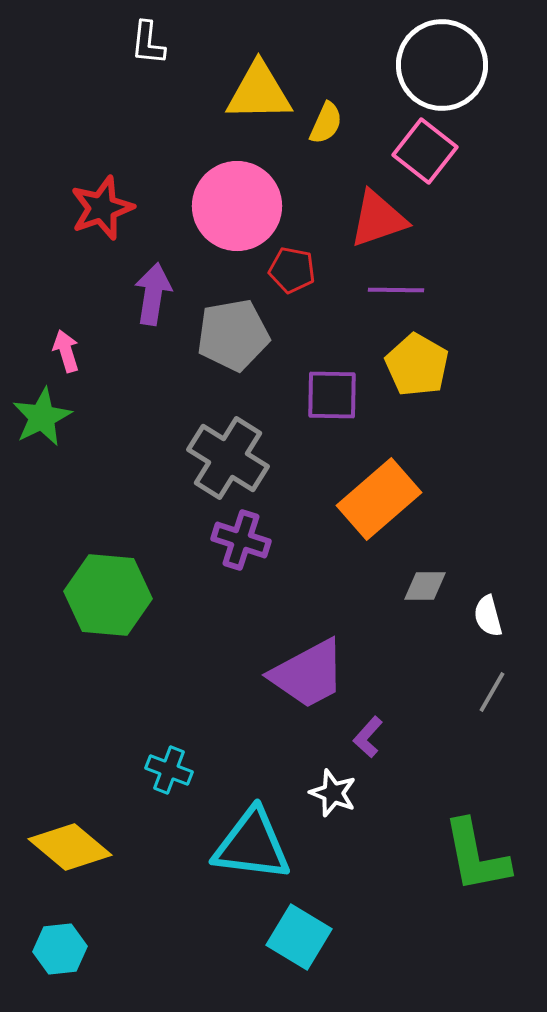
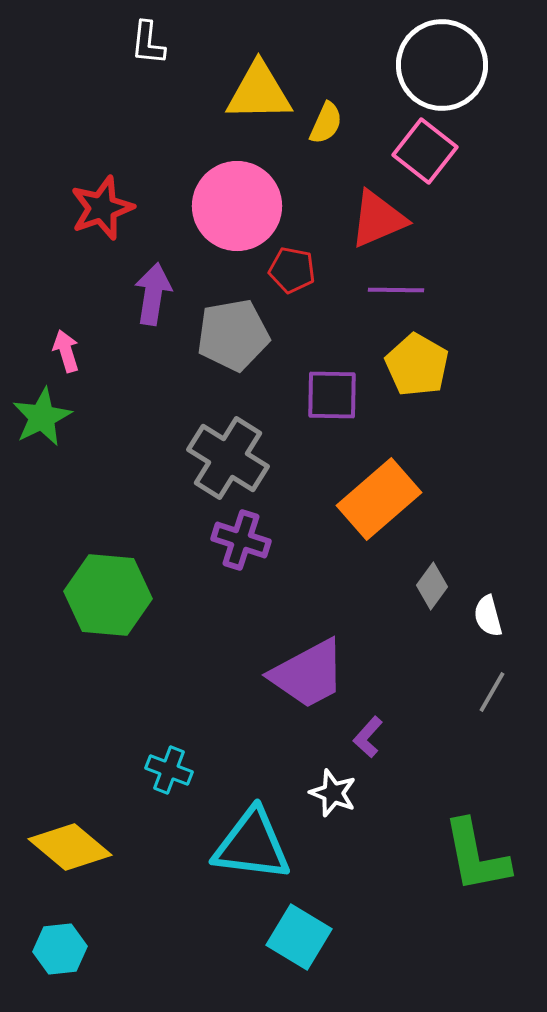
red triangle: rotated 4 degrees counterclockwise
gray diamond: moved 7 px right; rotated 54 degrees counterclockwise
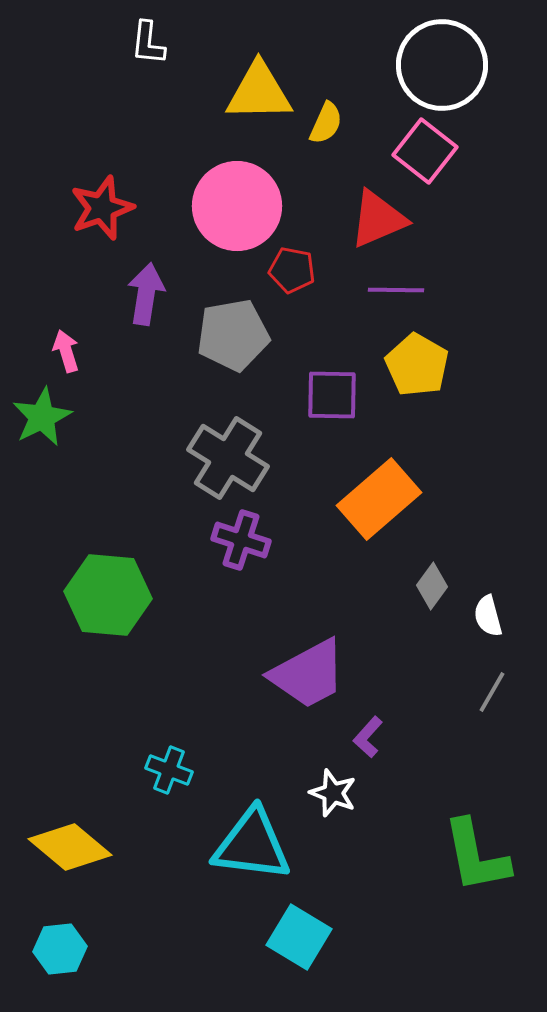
purple arrow: moved 7 px left
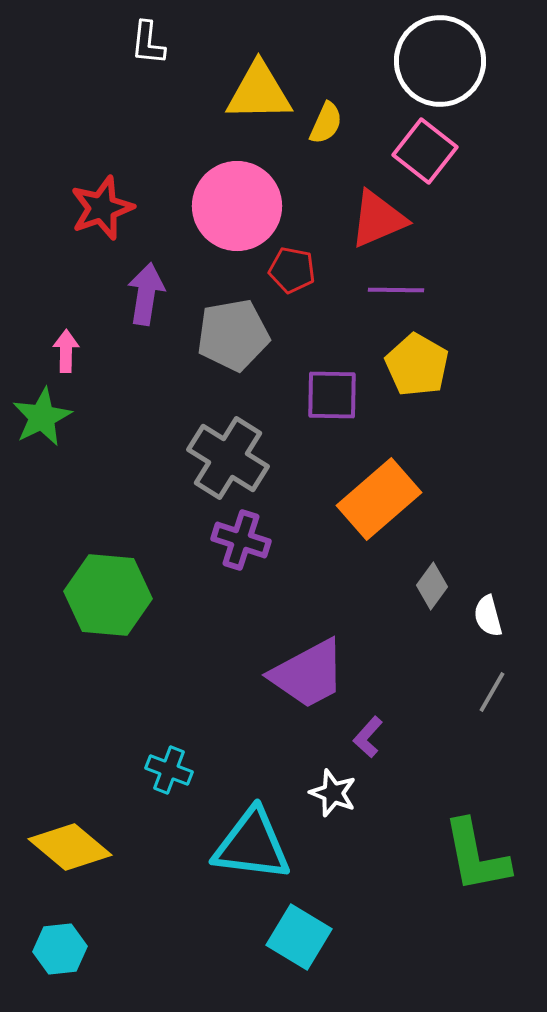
white circle: moved 2 px left, 4 px up
pink arrow: rotated 18 degrees clockwise
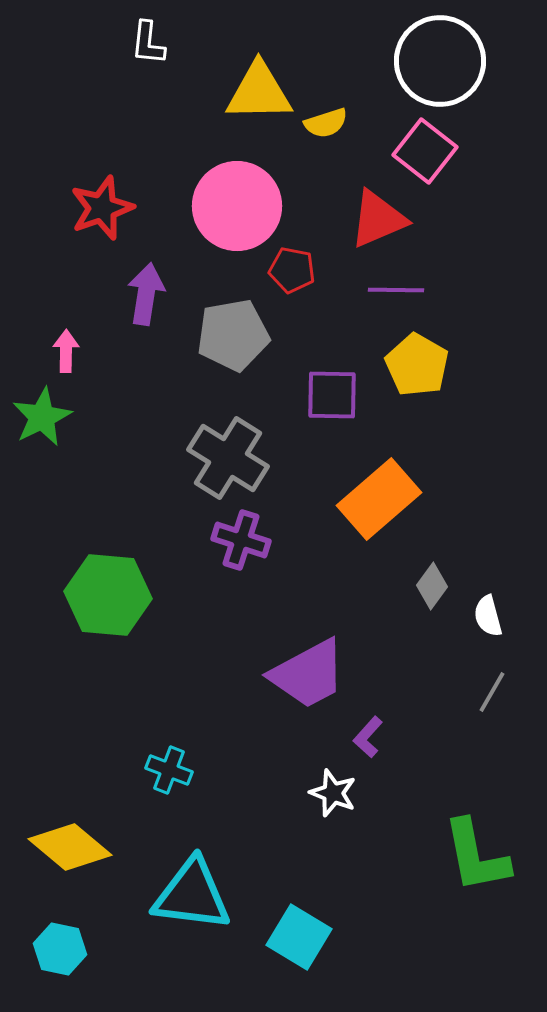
yellow semicircle: rotated 48 degrees clockwise
cyan triangle: moved 60 px left, 50 px down
cyan hexagon: rotated 18 degrees clockwise
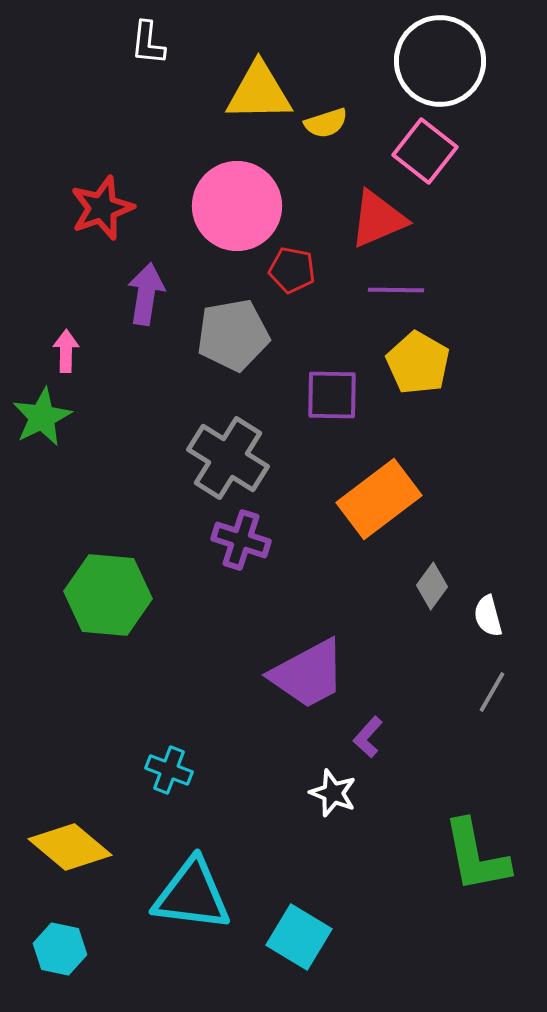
yellow pentagon: moved 1 px right, 2 px up
orange rectangle: rotated 4 degrees clockwise
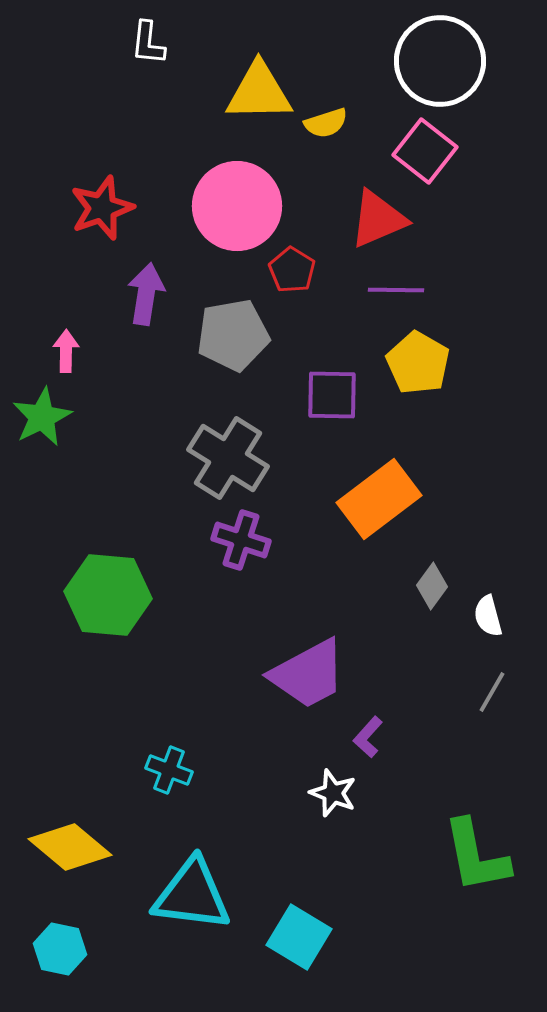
red pentagon: rotated 21 degrees clockwise
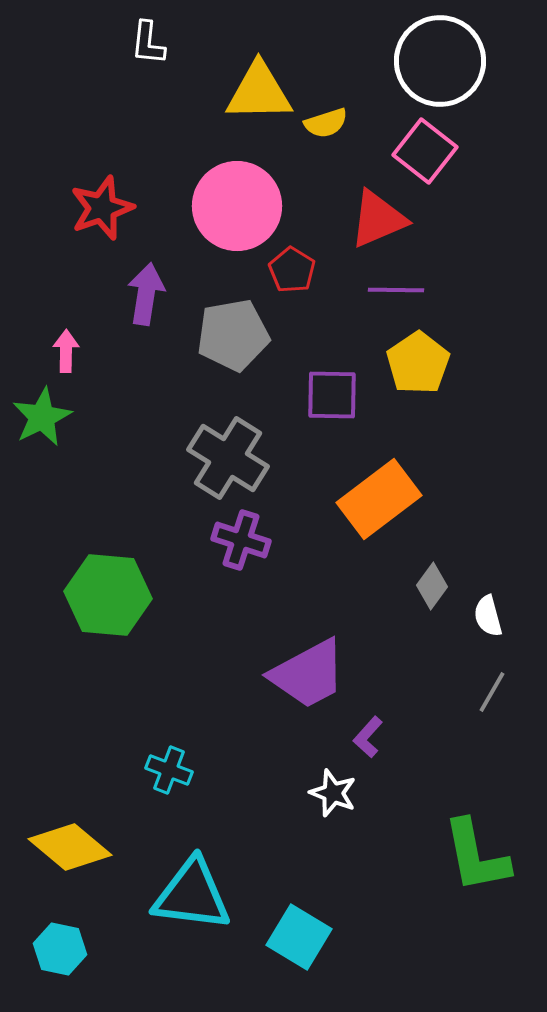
yellow pentagon: rotated 8 degrees clockwise
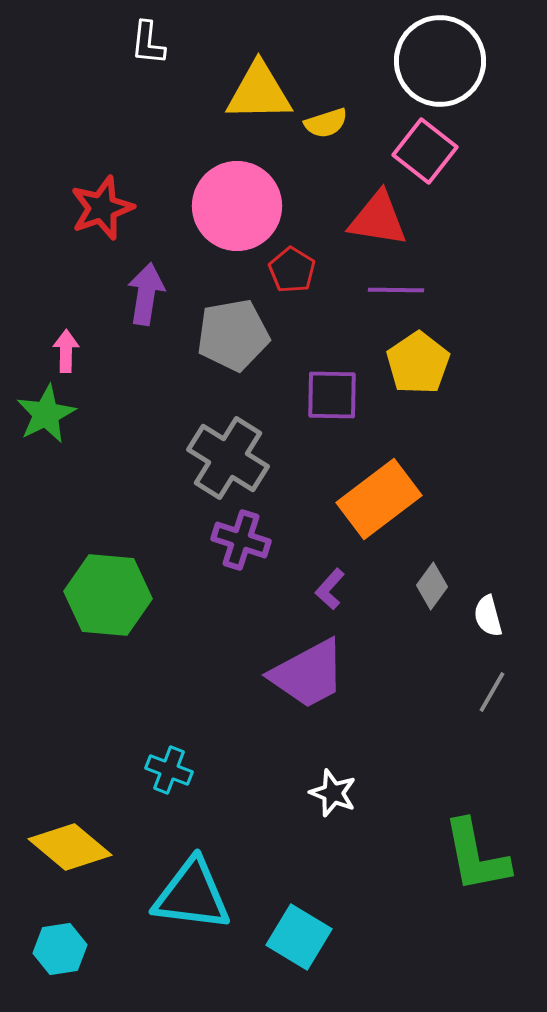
red triangle: rotated 32 degrees clockwise
green star: moved 4 px right, 3 px up
purple L-shape: moved 38 px left, 148 px up
cyan hexagon: rotated 21 degrees counterclockwise
